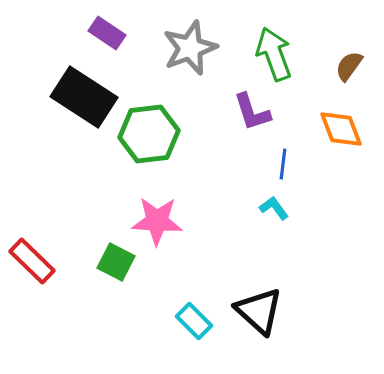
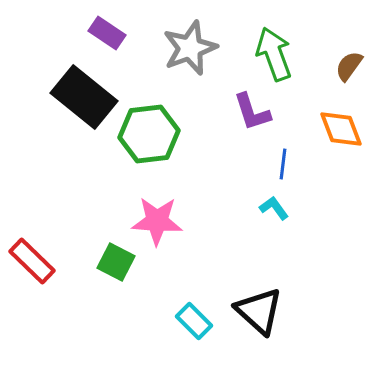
black rectangle: rotated 6 degrees clockwise
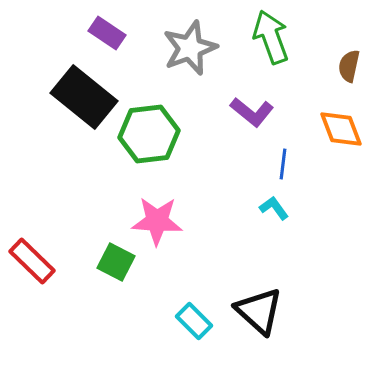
green arrow: moved 3 px left, 17 px up
brown semicircle: rotated 24 degrees counterclockwise
purple L-shape: rotated 33 degrees counterclockwise
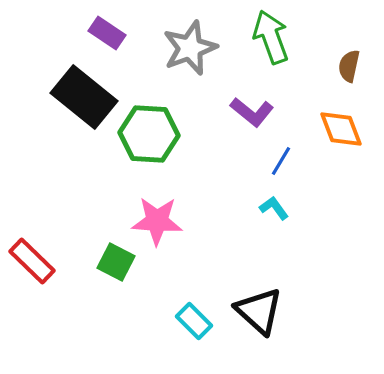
green hexagon: rotated 10 degrees clockwise
blue line: moved 2 px left, 3 px up; rotated 24 degrees clockwise
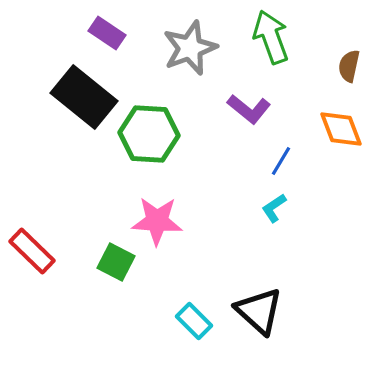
purple L-shape: moved 3 px left, 3 px up
cyan L-shape: rotated 88 degrees counterclockwise
red rectangle: moved 10 px up
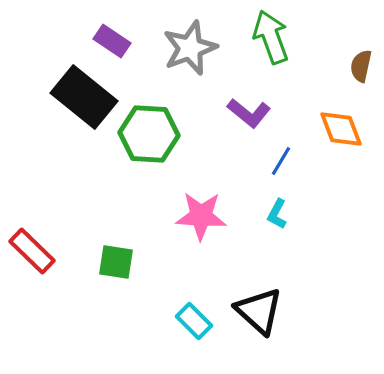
purple rectangle: moved 5 px right, 8 px down
brown semicircle: moved 12 px right
purple L-shape: moved 4 px down
cyan L-shape: moved 3 px right, 6 px down; rotated 28 degrees counterclockwise
pink star: moved 44 px right, 5 px up
green square: rotated 18 degrees counterclockwise
